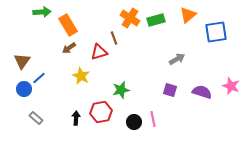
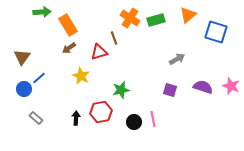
blue square: rotated 25 degrees clockwise
brown triangle: moved 4 px up
purple semicircle: moved 1 px right, 5 px up
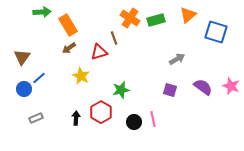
purple semicircle: rotated 18 degrees clockwise
red hexagon: rotated 20 degrees counterclockwise
gray rectangle: rotated 64 degrees counterclockwise
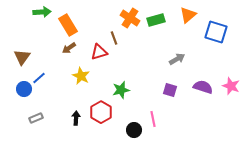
purple semicircle: rotated 18 degrees counterclockwise
black circle: moved 8 px down
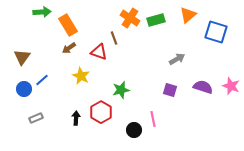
red triangle: rotated 36 degrees clockwise
blue line: moved 3 px right, 2 px down
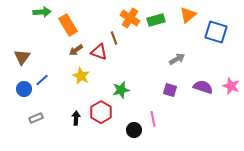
brown arrow: moved 7 px right, 2 px down
